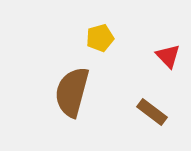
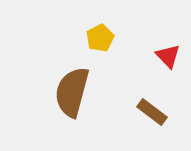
yellow pentagon: rotated 12 degrees counterclockwise
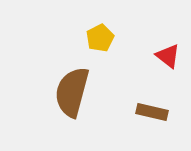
red triangle: rotated 8 degrees counterclockwise
brown rectangle: rotated 24 degrees counterclockwise
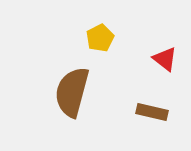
red triangle: moved 3 px left, 3 px down
